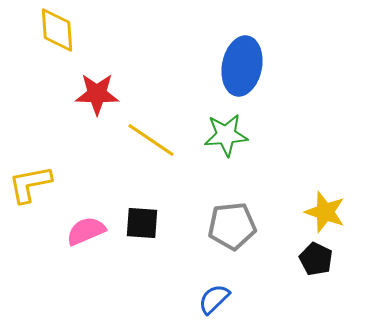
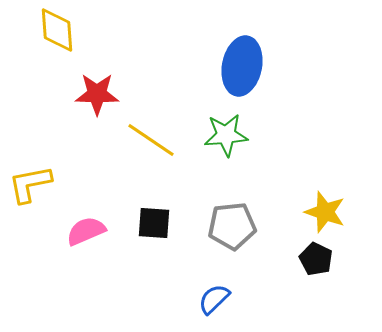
black square: moved 12 px right
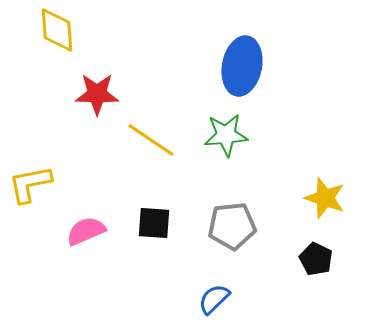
yellow star: moved 14 px up
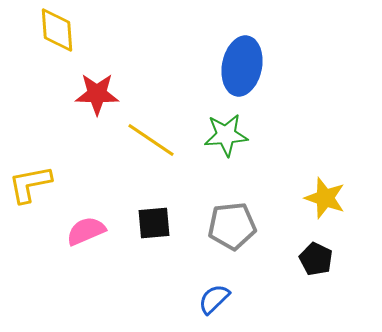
black square: rotated 9 degrees counterclockwise
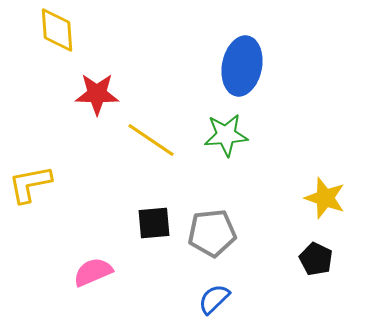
gray pentagon: moved 20 px left, 7 px down
pink semicircle: moved 7 px right, 41 px down
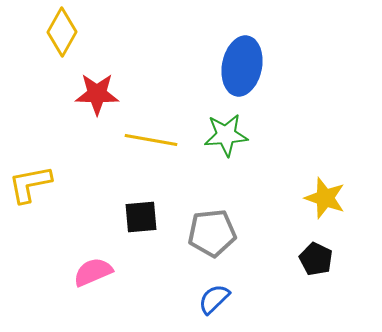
yellow diamond: moved 5 px right, 2 px down; rotated 33 degrees clockwise
yellow line: rotated 24 degrees counterclockwise
black square: moved 13 px left, 6 px up
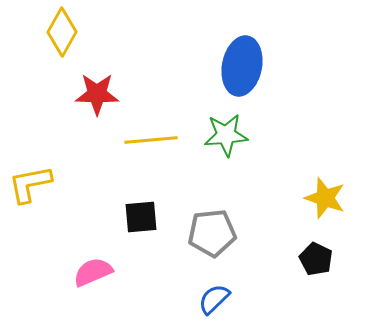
yellow line: rotated 15 degrees counterclockwise
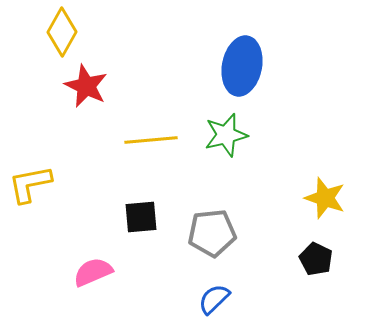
red star: moved 11 px left, 8 px up; rotated 24 degrees clockwise
green star: rotated 9 degrees counterclockwise
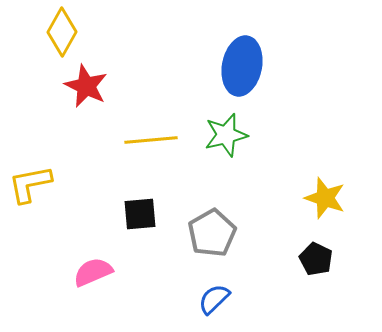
black square: moved 1 px left, 3 px up
gray pentagon: rotated 24 degrees counterclockwise
